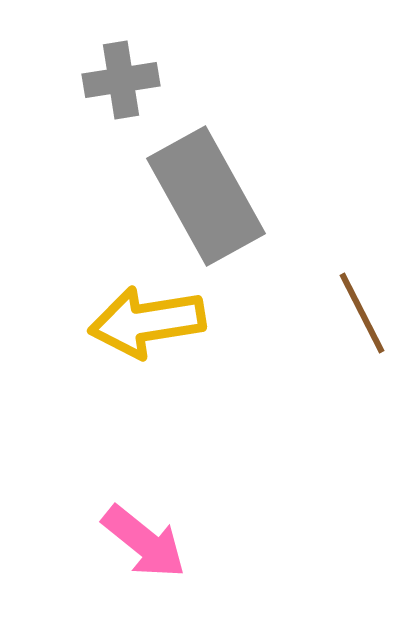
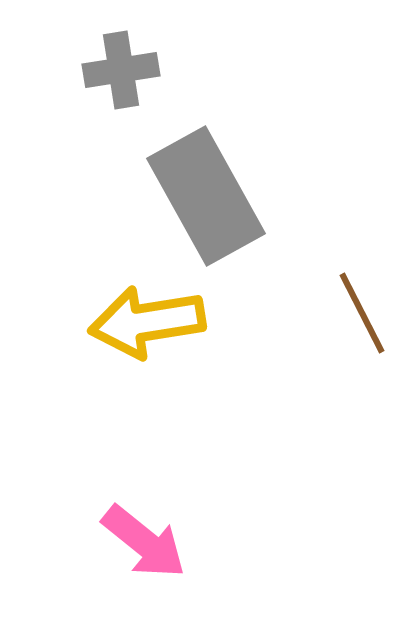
gray cross: moved 10 px up
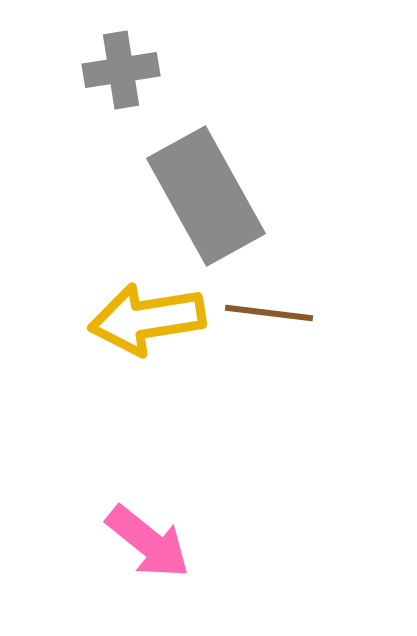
brown line: moved 93 px left; rotated 56 degrees counterclockwise
yellow arrow: moved 3 px up
pink arrow: moved 4 px right
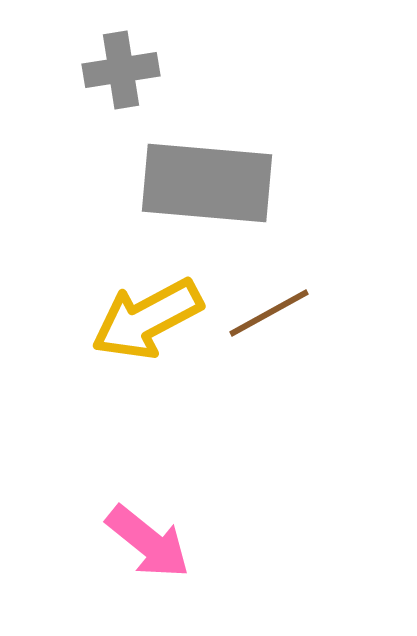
gray rectangle: moved 1 px right, 13 px up; rotated 56 degrees counterclockwise
brown line: rotated 36 degrees counterclockwise
yellow arrow: rotated 19 degrees counterclockwise
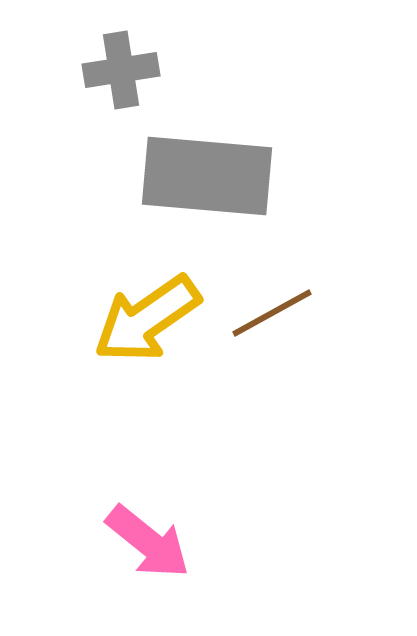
gray rectangle: moved 7 px up
brown line: moved 3 px right
yellow arrow: rotated 7 degrees counterclockwise
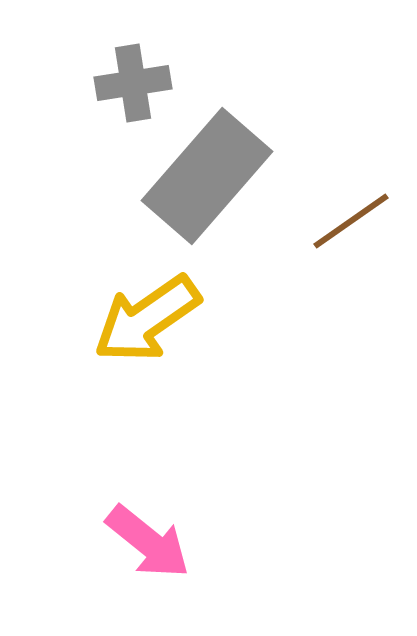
gray cross: moved 12 px right, 13 px down
gray rectangle: rotated 54 degrees counterclockwise
brown line: moved 79 px right, 92 px up; rotated 6 degrees counterclockwise
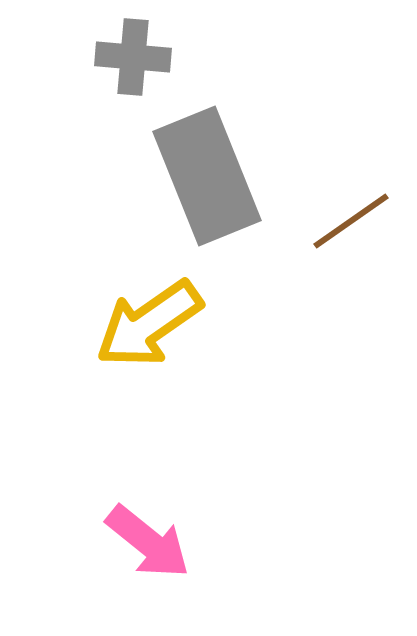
gray cross: moved 26 px up; rotated 14 degrees clockwise
gray rectangle: rotated 63 degrees counterclockwise
yellow arrow: moved 2 px right, 5 px down
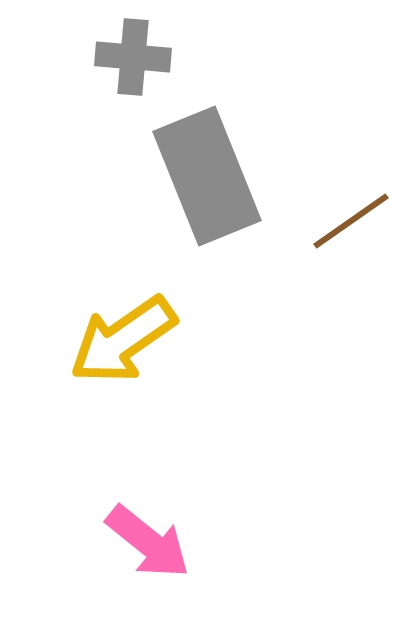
yellow arrow: moved 26 px left, 16 px down
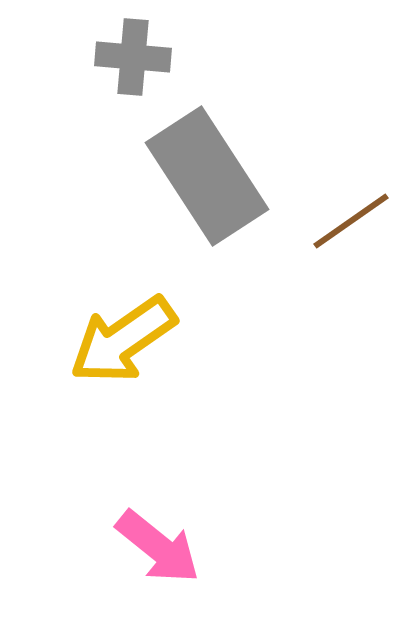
gray rectangle: rotated 11 degrees counterclockwise
pink arrow: moved 10 px right, 5 px down
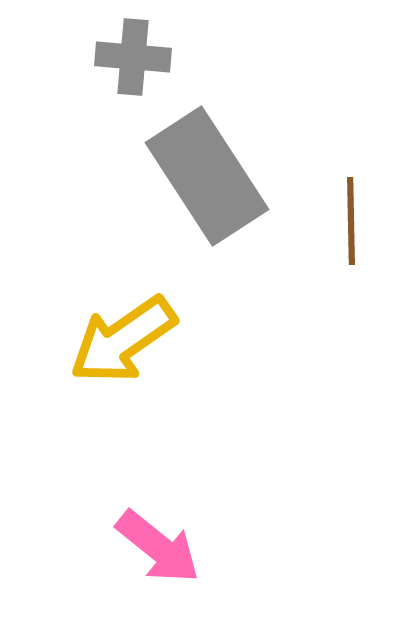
brown line: rotated 56 degrees counterclockwise
